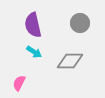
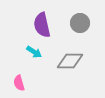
purple semicircle: moved 9 px right
pink semicircle: rotated 42 degrees counterclockwise
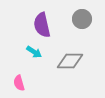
gray circle: moved 2 px right, 4 px up
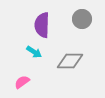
purple semicircle: rotated 15 degrees clockwise
pink semicircle: moved 3 px right, 1 px up; rotated 70 degrees clockwise
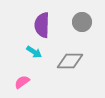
gray circle: moved 3 px down
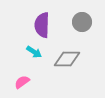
gray diamond: moved 3 px left, 2 px up
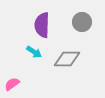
pink semicircle: moved 10 px left, 2 px down
